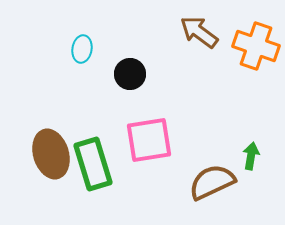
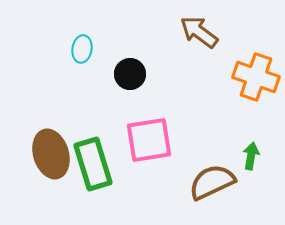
orange cross: moved 31 px down
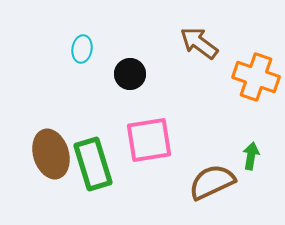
brown arrow: moved 11 px down
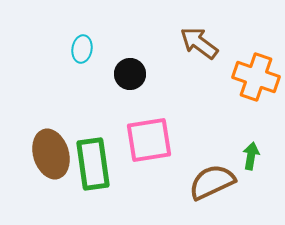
green rectangle: rotated 9 degrees clockwise
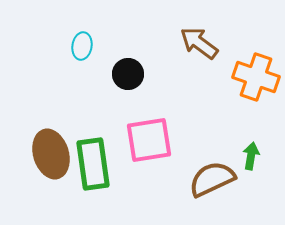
cyan ellipse: moved 3 px up
black circle: moved 2 px left
brown semicircle: moved 3 px up
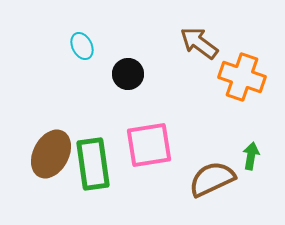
cyan ellipse: rotated 36 degrees counterclockwise
orange cross: moved 14 px left
pink square: moved 5 px down
brown ellipse: rotated 45 degrees clockwise
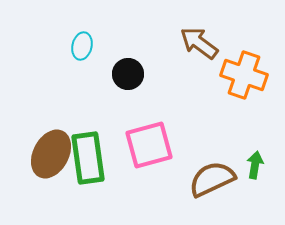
cyan ellipse: rotated 40 degrees clockwise
orange cross: moved 2 px right, 2 px up
pink square: rotated 6 degrees counterclockwise
green arrow: moved 4 px right, 9 px down
green rectangle: moved 5 px left, 6 px up
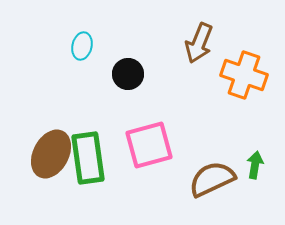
brown arrow: rotated 105 degrees counterclockwise
